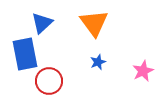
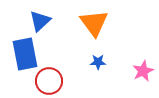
blue triangle: moved 2 px left, 2 px up
blue star: rotated 21 degrees clockwise
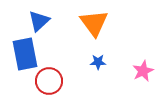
blue triangle: moved 1 px left
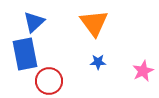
blue triangle: moved 5 px left, 1 px down
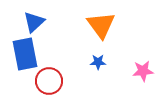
orange triangle: moved 7 px right, 2 px down
pink star: rotated 20 degrees clockwise
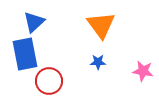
pink star: rotated 15 degrees clockwise
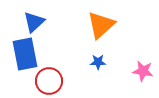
orange triangle: rotated 24 degrees clockwise
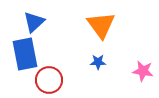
orange triangle: rotated 24 degrees counterclockwise
red circle: moved 1 px up
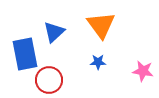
blue triangle: moved 20 px right, 10 px down
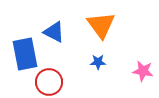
blue triangle: rotated 50 degrees counterclockwise
red circle: moved 2 px down
